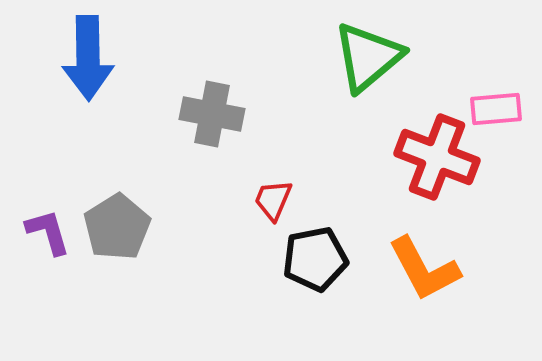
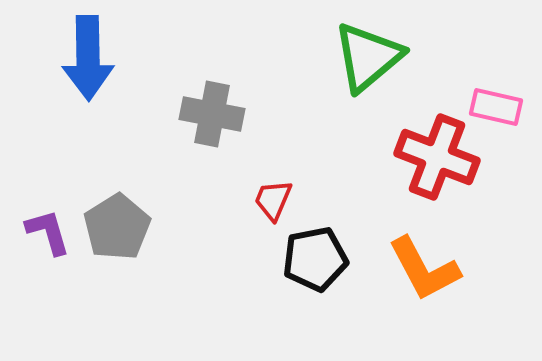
pink rectangle: moved 2 px up; rotated 18 degrees clockwise
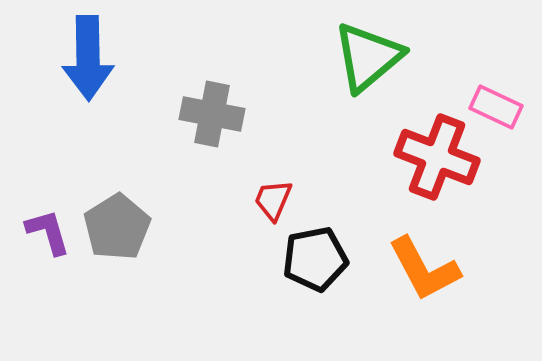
pink rectangle: rotated 12 degrees clockwise
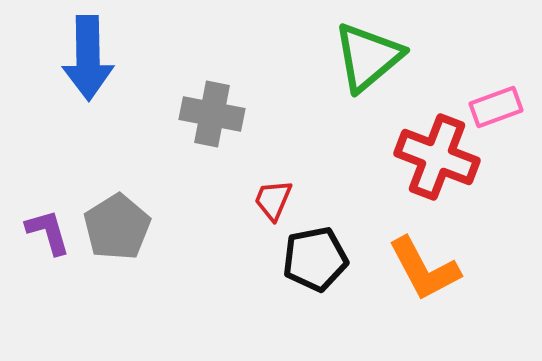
pink rectangle: rotated 45 degrees counterclockwise
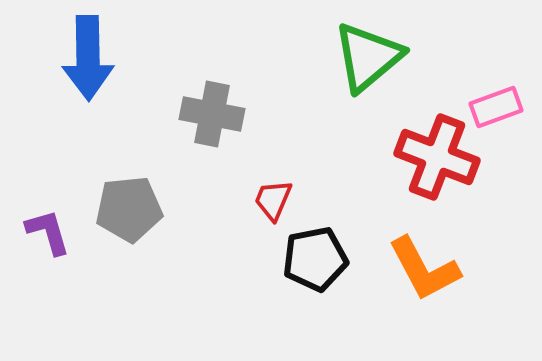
gray pentagon: moved 12 px right, 18 px up; rotated 26 degrees clockwise
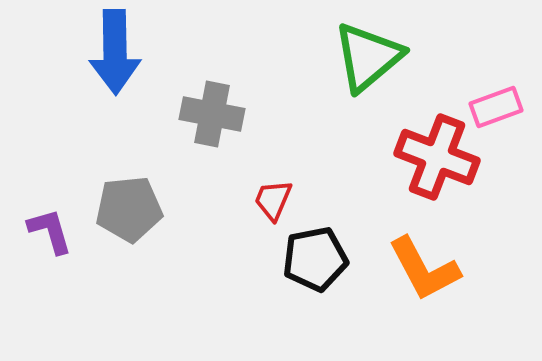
blue arrow: moved 27 px right, 6 px up
purple L-shape: moved 2 px right, 1 px up
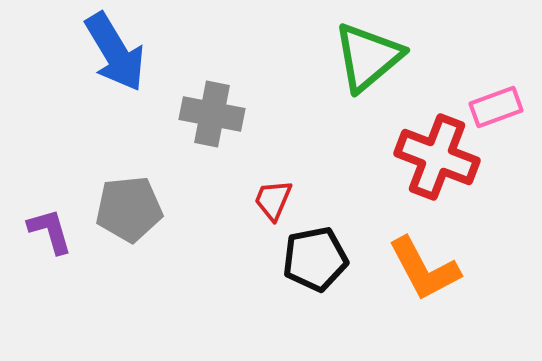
blue arrow: rotated 30 degrees counterclockwise
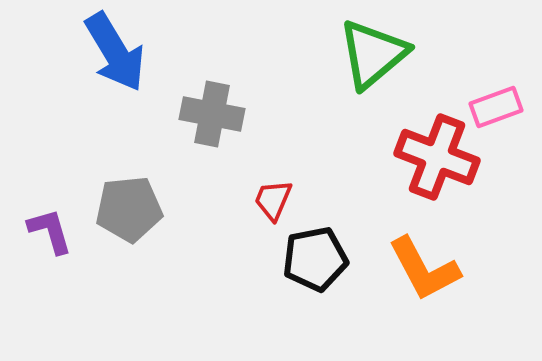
green triangle: moved 5 px right, 3 px up
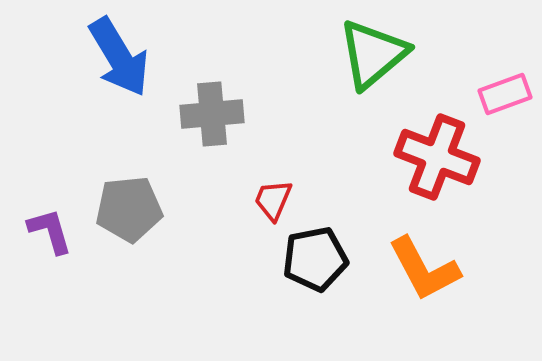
blue arrow: moved 4 px right, 5 px down
pink rectangle: moved 9 px right, 13 px up
gray cross: rotated 16 degrees counterclockwise
